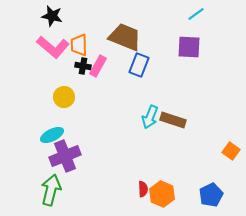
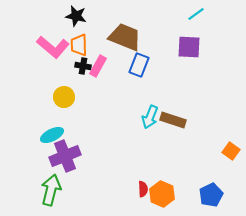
black star: moved 24 px right
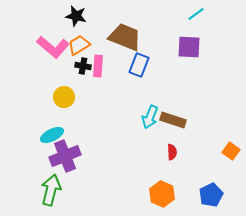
orange trapezoid: rotated 60 degrees clockwise
pink rectangle: rotated 25 degrees counterclockwise
red semicircle: moved 29 px right, 37 px up
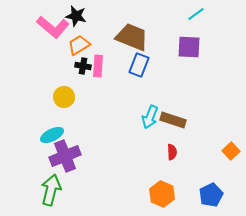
brown trapezoid: moved 7 px right
pink L-shape: moved 20 px up
orange square: rotated 12 degrees clockwise
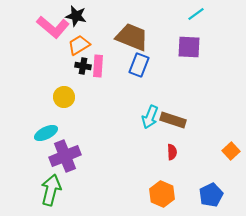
cyan ellipse: moved 6 px left, 2 px up
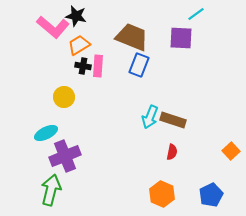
purple square: moved 8 px left, 9 px up
red semicircle: rotated 14 degrees clockwise
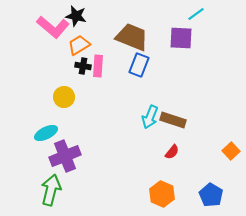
red semicircle: rotated 28 degrees clockwise
blue pentagon: rotated 15 degrees counterclockwise
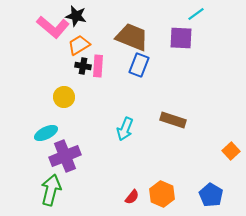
cyan arrow: moved 25 px left, 12 px down
red semicircle: moved 40 px left, 45 px down
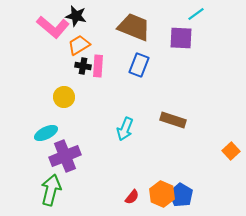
brown trapezoid: moved 2 px right, 10 px up
blue pentagon: moved 30 px left
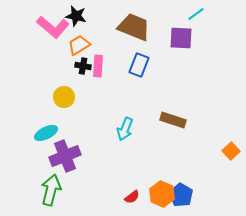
red semicircle: rotated 14 degrees clockwise
